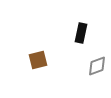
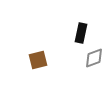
gray diamond: moved 3 px left, 8 px up
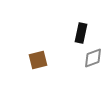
gray diamond: moved 1 px left
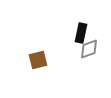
gray diamond: moved 4 px left, 9 px up
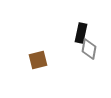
gray diamond: rotated 60 degrees counterclockwise
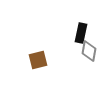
gray diamond: moved 2 px down
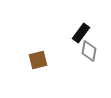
black rectangle: rotated 24 degrees clockwise
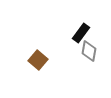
brown square: rotated 36 degrees counterclockwise
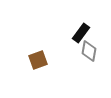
brown square: rotated 30 degrees clockwise
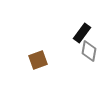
black rectangle: moved 1 px right
